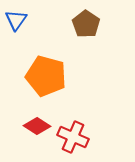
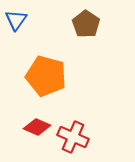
red diamond: moved 1 px down; rotated 8 degrees counterclockwise
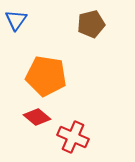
brown pentagon: moved 5 px right; rotated 24 degrees clockwise
orange pentagon: rotated 6 degrees counterclockwise
red diamond: moved 10 px up; rotated 16 degrees clockwise
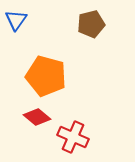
orange pentagon: rotated 6 degrees clockwise
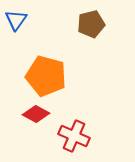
red diamond: moved 1 px left, 3 px up; rotated 12 degrees counterclockwise
red cross: moved 1 px right, 1 px up
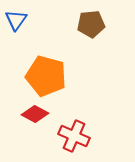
brown pentagon: rotated 8 degrees clockwise
red diamond: moved 1 px left
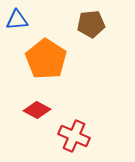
blue triangle: moved 1 px right; rotated 50 degrees clockwise
orange pentagon: moved 17 px up; rotated 18 degrees clockwise
red diamond: moved 2 px right, 4 px up
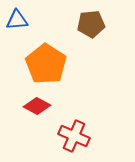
orange pentagon: moved 5 px down
red diamond: moved 4 px up
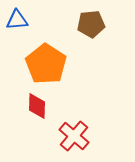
red diamond: rotated 64 degrees clockwise
red cross: rotated 16 degrees clockwise
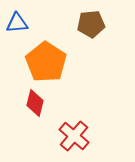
blue triangle: moved 3 px down
orange pentagon: moved 2 px up
red diamond: moved 2 px left, 3 px up; rotated 12 degrees clockwise
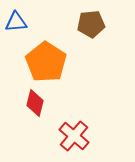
blue triangle: moved 1 px left, 1 px up
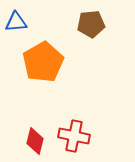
orange pentagon: moved 3 px left; rotated 9 degrees clockwise
red diamond: moved 38 px down
red cross: rotated 28 degrees counterclockwise
